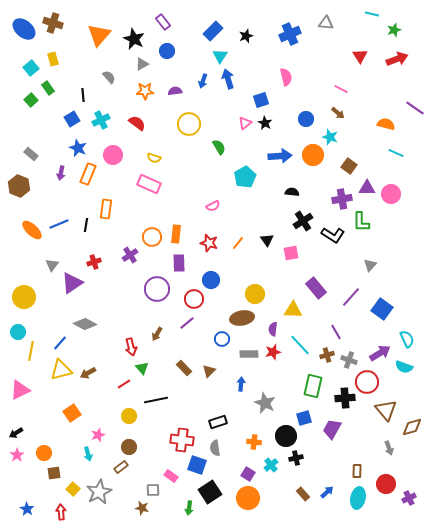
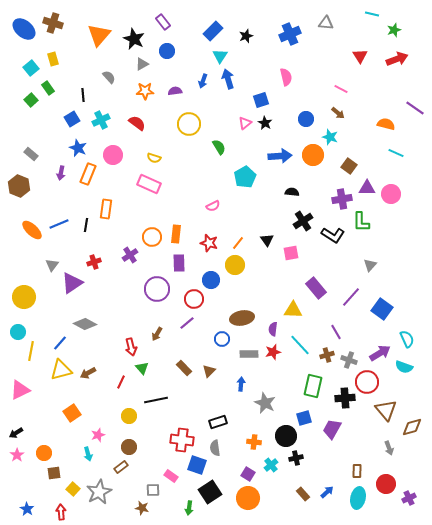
yellow circle at (255, 294): moved 20 px left, 29 px up
red line at (124, 384): moved 3 px left, 2 px up; rotated 32 degrees counterclockwise
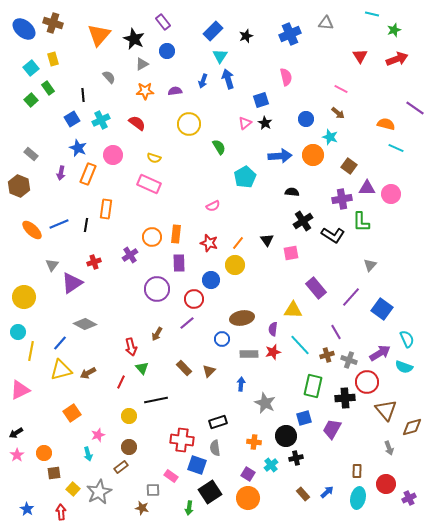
cyan line at (396, 153): moved 5 px up
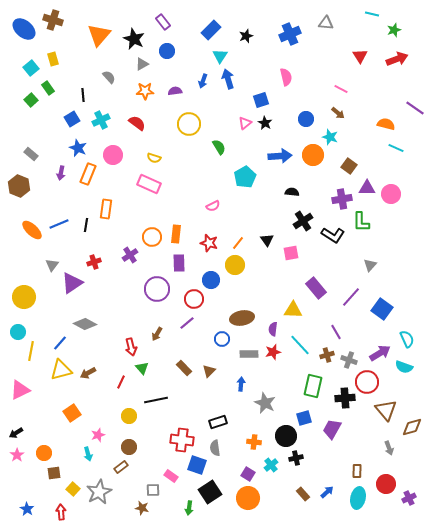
brown cross at (53, 23): moved 3 px up
blue rectangle at (213, 31): moved 2 px left, 1 px up
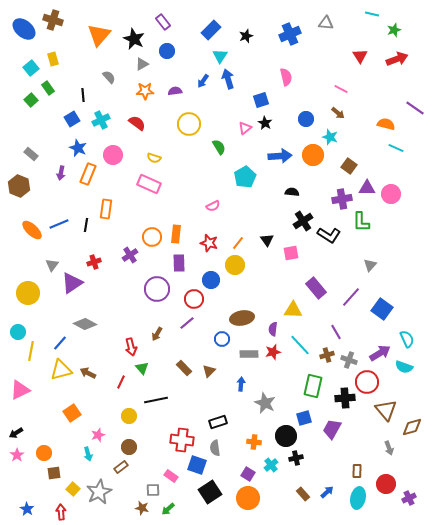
blue arrow at (203, 81): rotated 16 degrees clockwise
pink triangle at (245, 123): moved 5 px down
black L-shape at (333, 235): moved 4 px left
yellow circle at (24, 297): moved 4 px right, 4 px up
brown arrow at (88, 373): rotated 56 degrees clockwise
green arrow at (189, 508): moved 21 px left, 1 px down; rotated 40 degrees clockwise
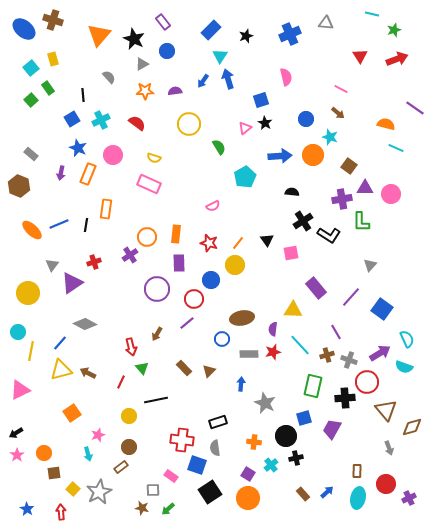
purple triangle at (367, 188): moved 2 px left
orange circle at (152, 237): moved 5 px left
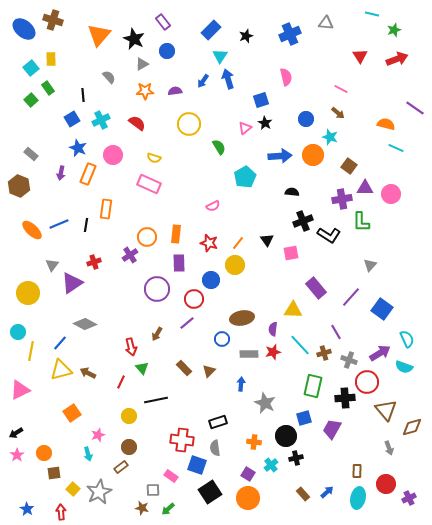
yellow rectangle at (53, 59): moved 2 px left; rotated 16 degrees clockwise
black cross at (303, 221): rotated 12 degrees clockwise
brown cross at (327, 355): moved 3 px left, 2 px up
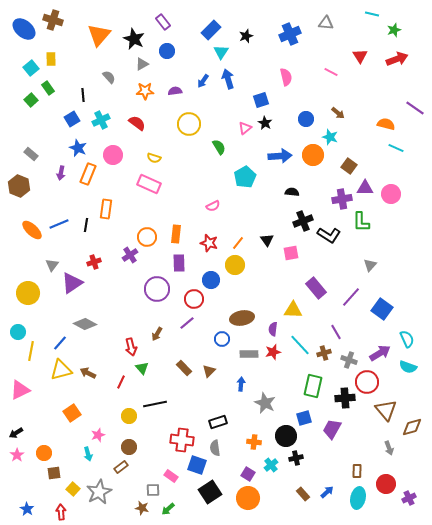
cyan triangle at (220, 56): moved 1 px right, 4 px up
pink line at (341, 89): moved 10 px left, 17 px up
cyan semicircle at (404, 367): moved 4 px right
black line at (156, 400): moved 1 px left, 4 px down
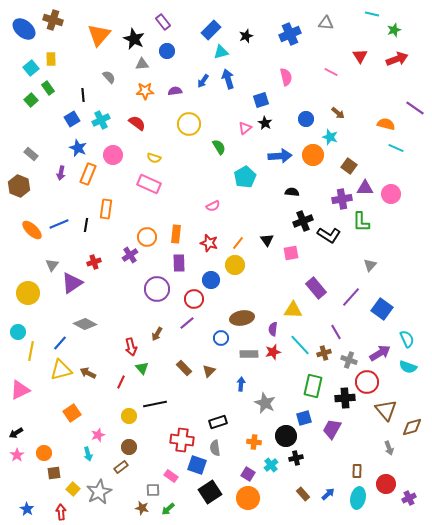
cyan triangle at (221, 52): rotated 42 degrees clockwise
gray triangle at (142, 64): rotated 24 degrees clockwise
blue circle at (222, 339): moved 1 px left, 1 px up
blue arrow at (327, 492): moved 1 px right, 2 px down
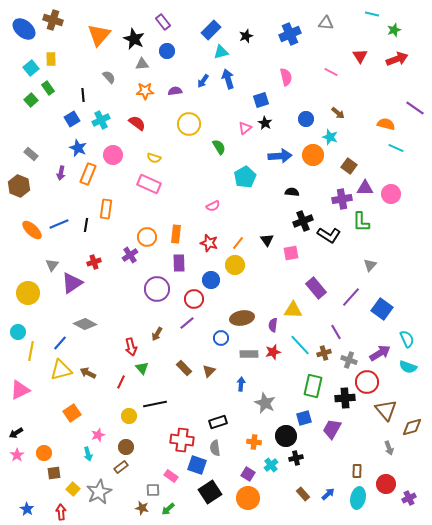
purple semicircle at (273, 329): moved 4 px up
brown circle at (129, 447): moved 3 px left
